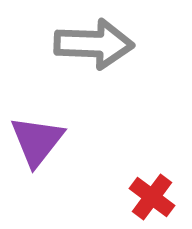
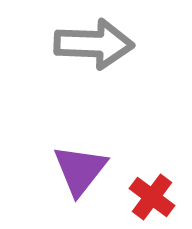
purple triangle: moved 43 px right, 29 px down
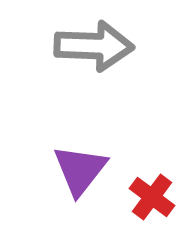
gray arrow: moved 2 px down
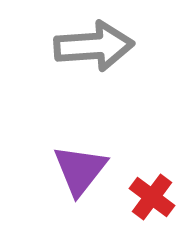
gray arrow: rotated 6 degrees counterclockwise
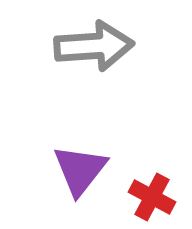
red cross: rotated 9 degrees counterclockwise
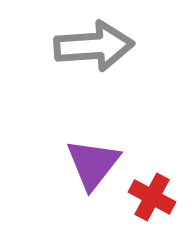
purple triangle: moved 13 px right, 6 px up
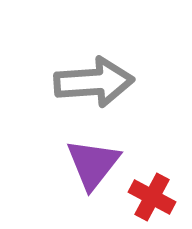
gray arrow: moved 36 px down
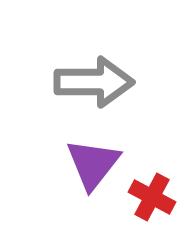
gray arrow: rotated 4 degrees clockwise
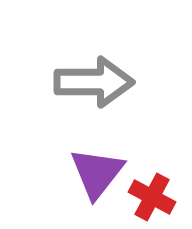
purple triangle: moved 4 px right, 9 px down
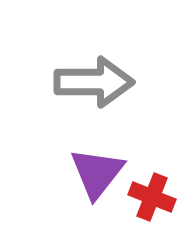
red cross: rotated 6 degrees counterclockwise
